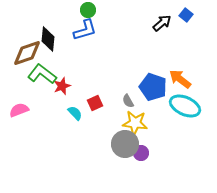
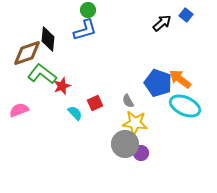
blue pentagon: moved 5 px right, 4 px up
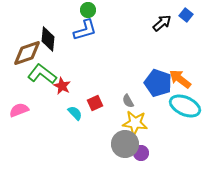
red star: rotated 24 degrees counterclockwise
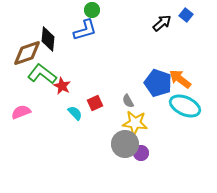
green circle: moved 4 px right
pink semicircle: moved 2 px right, 2 px down
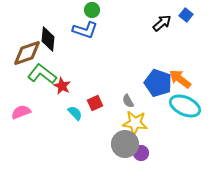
blue L-shape: rotated 35 degrees clockwise
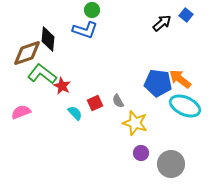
blue pentagon: rotated 12 degrees counterclockwise
gray semicircle: moved 10 px left
yellow star: rotated 10 degrees clockwise
gray circle: moved 46 px right, 20 px down
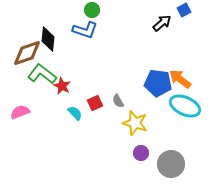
blue square: moved 2 px left, 5 px up; rotated 24 degrees clockwise
pink semicircle: moved 1 px left
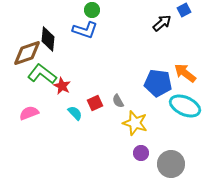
orange arrow: moved 5 px right, 6 px up
pink semicircle: moved 9 px right, 1 px down
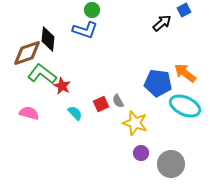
red square: moved 6 px right, 1 px down
pink semicircle: rotated 36 degrees clockwise
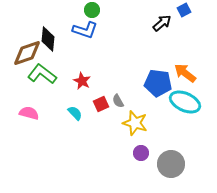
red star: moved 20 px right, 5 px up
cyan ellipse: moved 4 px up
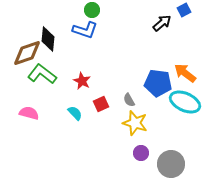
gray semicircle: moved 11 px right, 1 px up
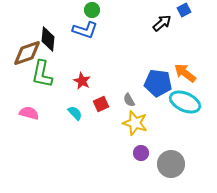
green L-shape: rotated 116 degrees counterclockwise
